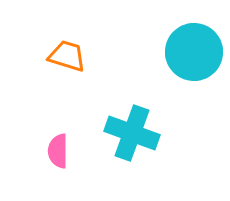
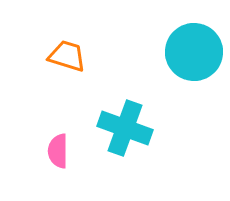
cyan cross: moved 7 px left, 5 px up
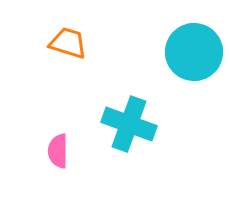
orange trapezoid: moved 1 px right, 13 px up
cyan cross: moved 4 px right, 4 px up
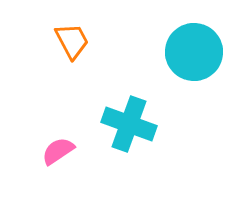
orange trapezoid: moved 4 px right, 2 px up; rotated 45 degrees clockwise
pink semicircle: rotated 56 degrees clockwise
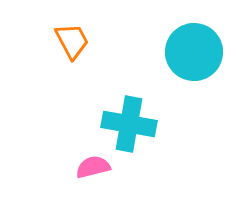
cyan cross: rotated 10 degrees counterclockwise
pink semicircle: moved 35 px right, 16 px down; rotated 20 degrees clockwise
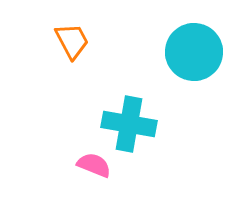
pink semicircle: moved 1 px right, 2 px up; rotated 36 degrees clockwise
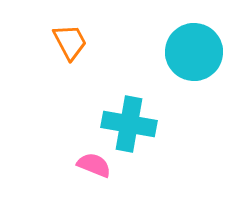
orange trapezoid: moved 2 px left, 1 px down
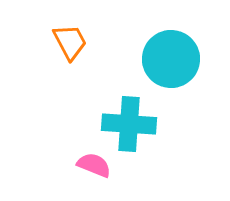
cyan circle: moved 23 px left, 7 px down
cyan cross: rotated 6 degrees counterclockwise
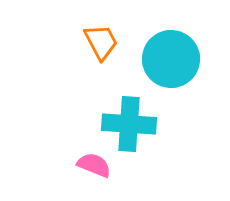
orange trapezoid: moved 31 px right
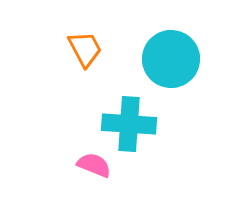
orange trapezoid: moved 16 px left, 7 px down
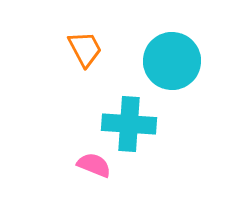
cyan circle: moved 1 px right, 2 px down
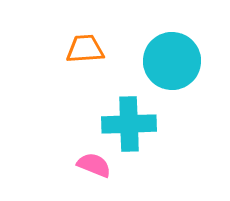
orange trapezoid: rotated 66 degrees counterclockwise
cyan cross: rotated 6 degrees counterclockwise
